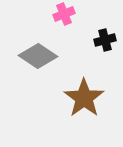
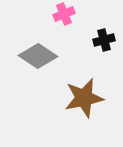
black cross: moved 1 px left
brown star: rotated 24 degrees clockwise
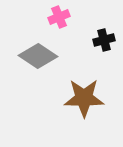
pink cross: moved 5 px left, 3 px down
brown star: rotated 12 degrees clockwise
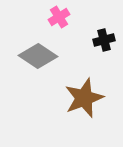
pink cross: rotated 10 degrees counterclockwise
brown star: rotated 21 degrees counterclockwise
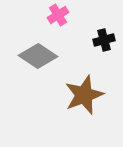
pink cross: moved 1 px left, 2 px up
brown star: moved 3 px up
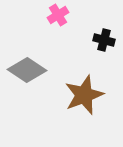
black cross: rotated 30 degrees clockwise
gray diamond: moved 11 px left, 14 px down
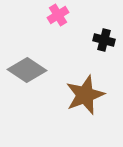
brown star: moved 1 px right
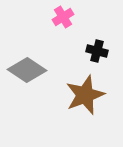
pink cross: moved 5 px right, 2 px down
black cross: moved 7 px left, 11 px down
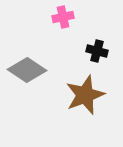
pink cross: rotated 20 degrees clockwise
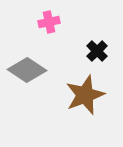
pink cross: moved 14 px left, 5 px down
black cross: rotated 30 degrees clockwise
